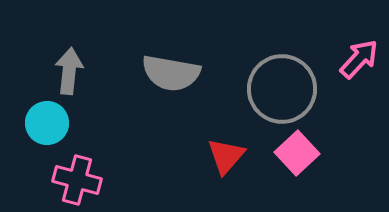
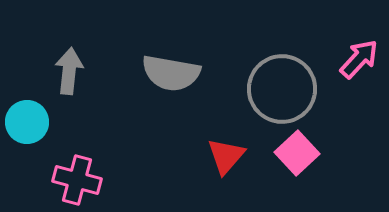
cyan circle: moved 20 px left, 1 px up
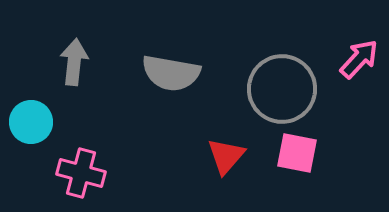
gray arrow: moved 5 px right, 9 px up
cyan circle: moved 4 px right
pink square: rotated 36 degrees counterclockwise
pink cross: moved 4 px right, 7 px up
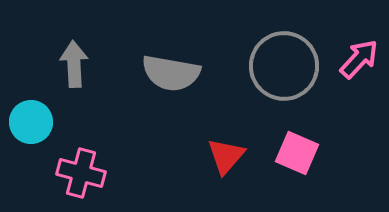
gray arrow: moved 2 px down; rotated 9 degrees counterclockwise
gray circle: moved 2 px right, 23 px up
pink square: rotated 12 degrees clockwise
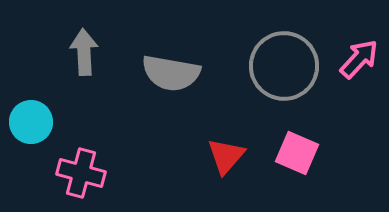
gray arrow: moved 10 px right, 12 px up
